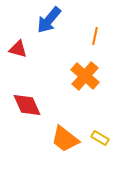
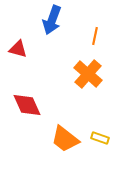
blue arrow: moved 3 px right; rotated 20 degrees counterclockwise
orange cross: moved 3 px right, 2 px up
yellow rectangle: rotated 12 degrees counterclockwise
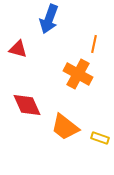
blue arrow: moved 3 px left, 1 px up
orange line: moved 1 px left, 8 px down
orange cross: moved 10 px left; rotated 12 degrees counterclockwise
orange trapezoid: moved 12 px up
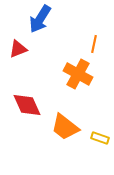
blue arrow: moved 9 px left; rotated 12 degrees clockwise
red triangle: rotated 36 degrees counterclockwise
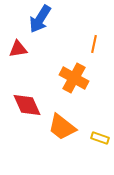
red triangle: rotated 12 degrees clockwise
orange cross: moved 4 px left, 4 px down
orange trapezoid: moved 3 px left
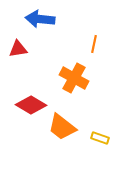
blue arrow: rotated 64 degrees clockwise
red diamond: moved 4 px right; rotated 36 degrees counterclockwise
